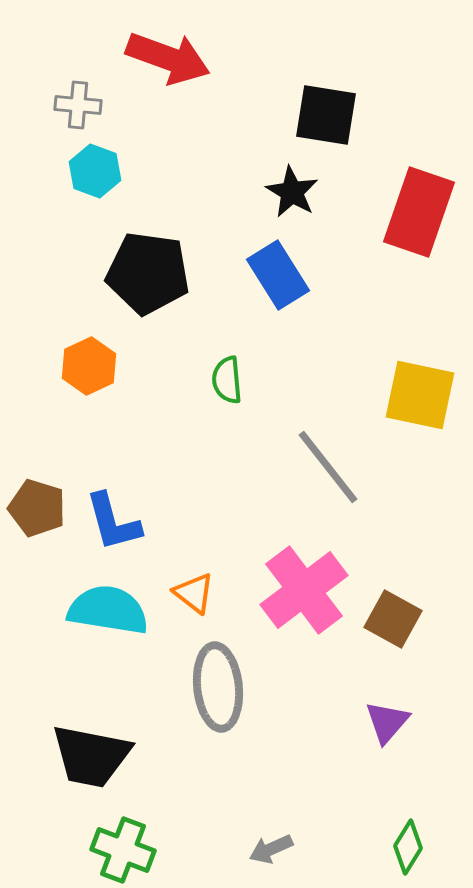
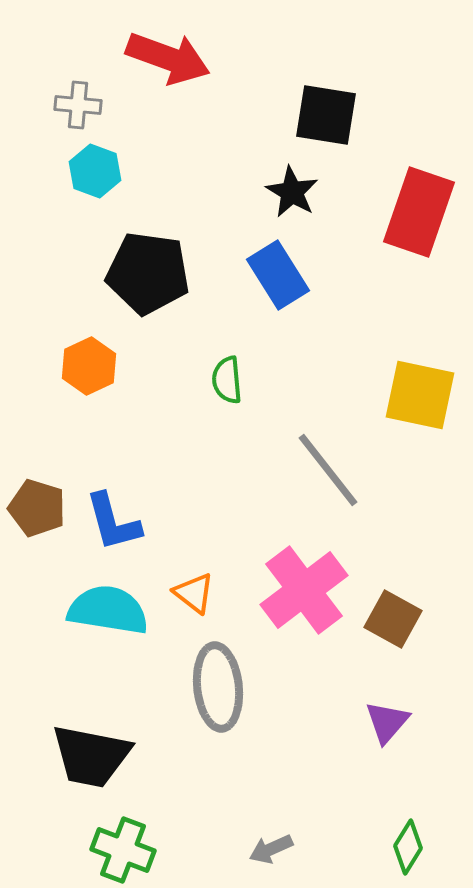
gray line: moved 3 px down
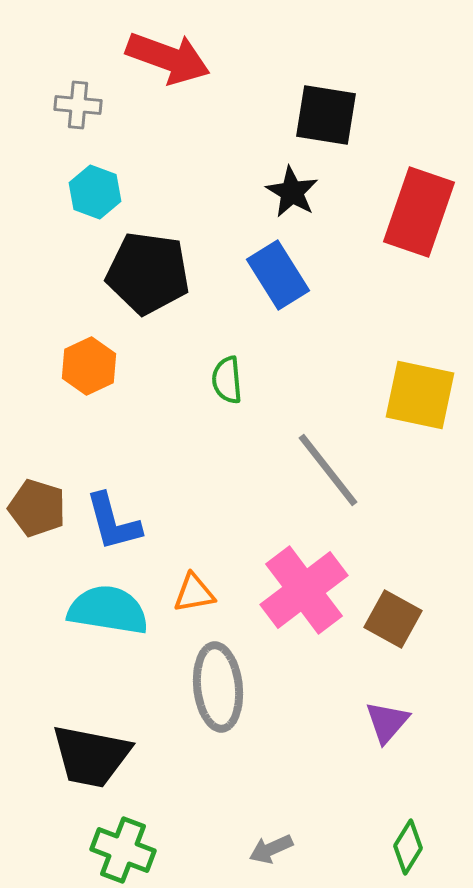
cyan hexagon: moved 21 px down
orange triangle: rotated 48 degrees counterclockwise
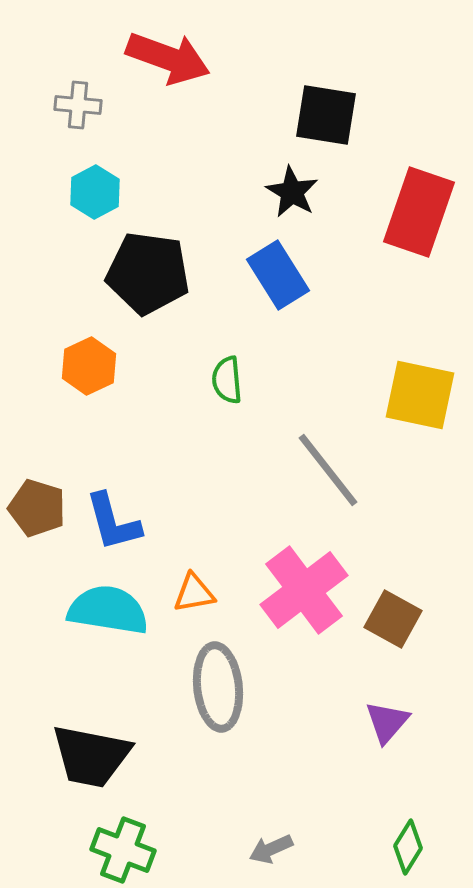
cyan hexagon: rotated 12 degrees clockwise
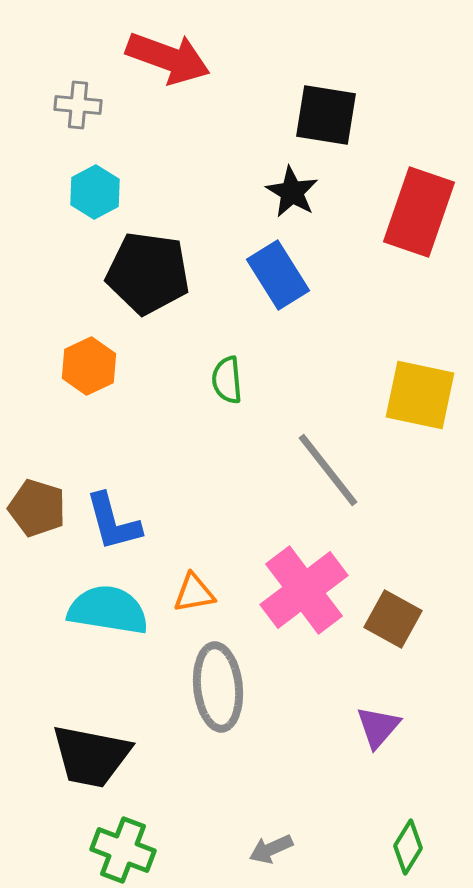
purple triangle: moved 9 px left, 5 px down
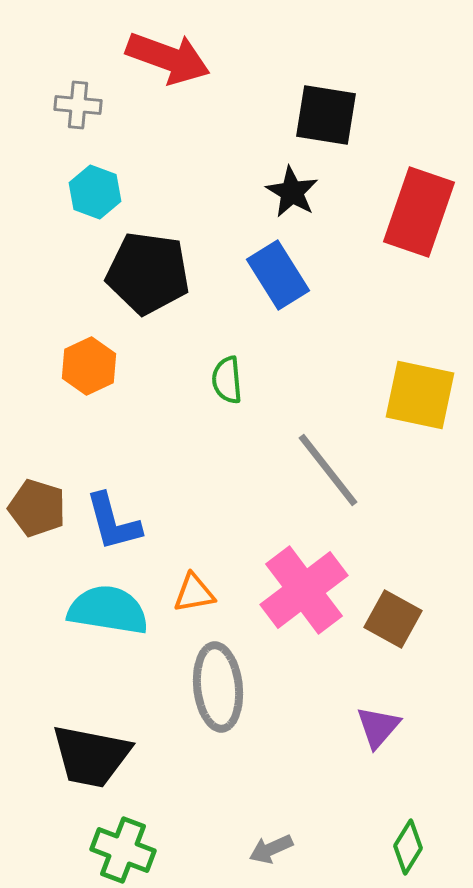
cyan hexagon: rotated 12 degrees counterclockwise
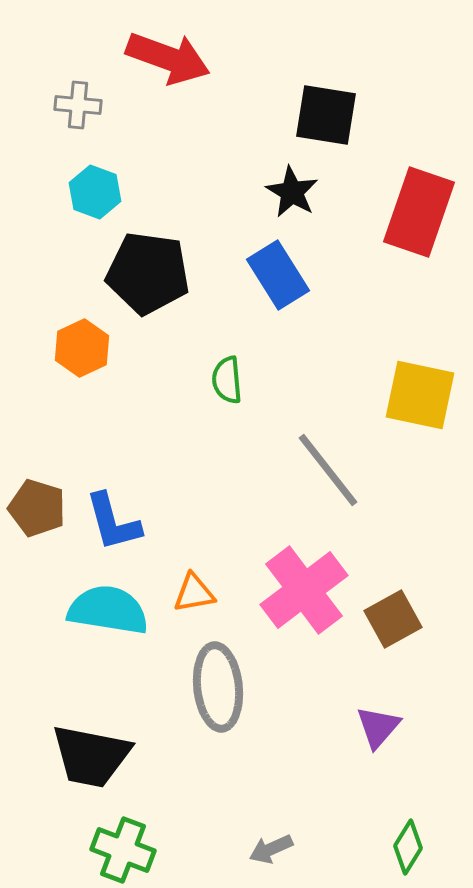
orange hexagon: moved 7 px left, 18 px up
brown square: rotated 32 degrees clockwise
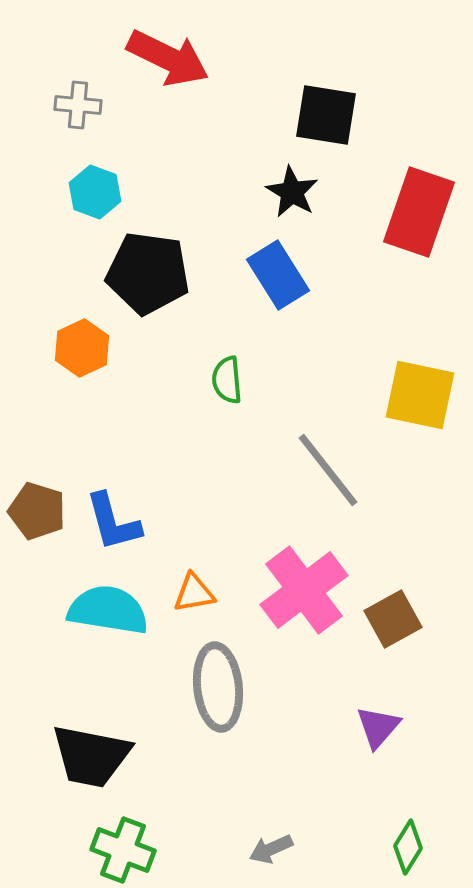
red arrow: rotated 6 degrees clockwise
brown pentagon: moved 3 px down
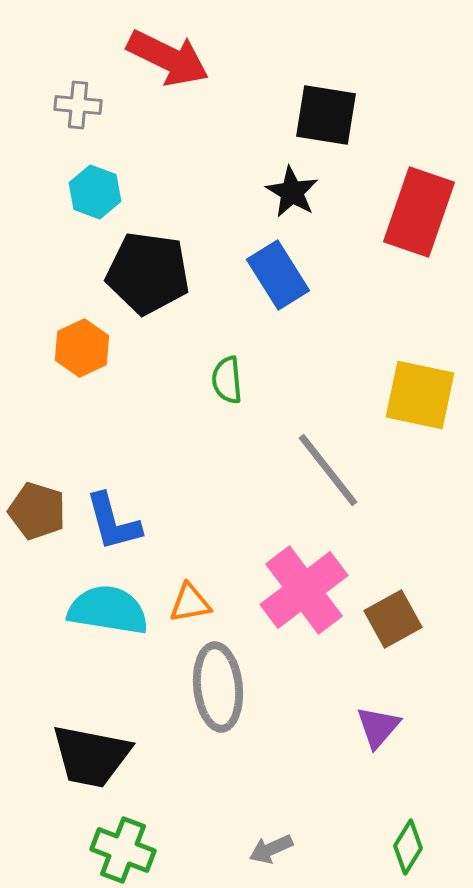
orange triangle: moved 4 px left, 10 px down
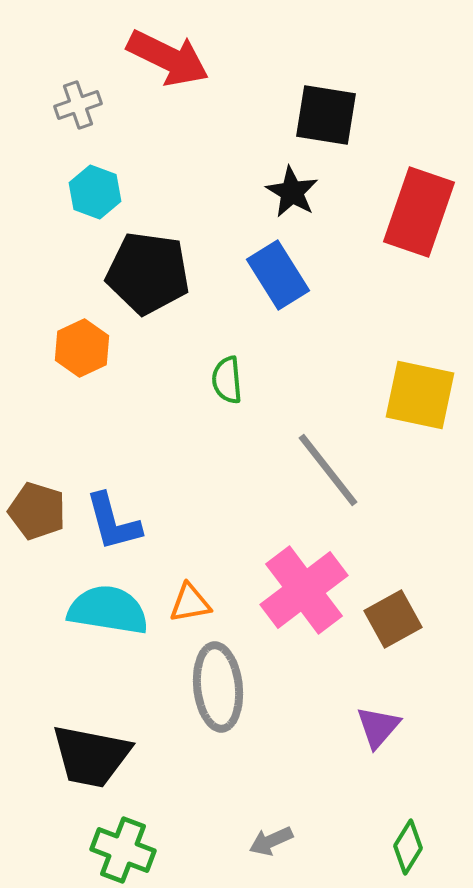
gray cross: rotated 24 degrees counterclockwise
gray arrow: moved 8 px up
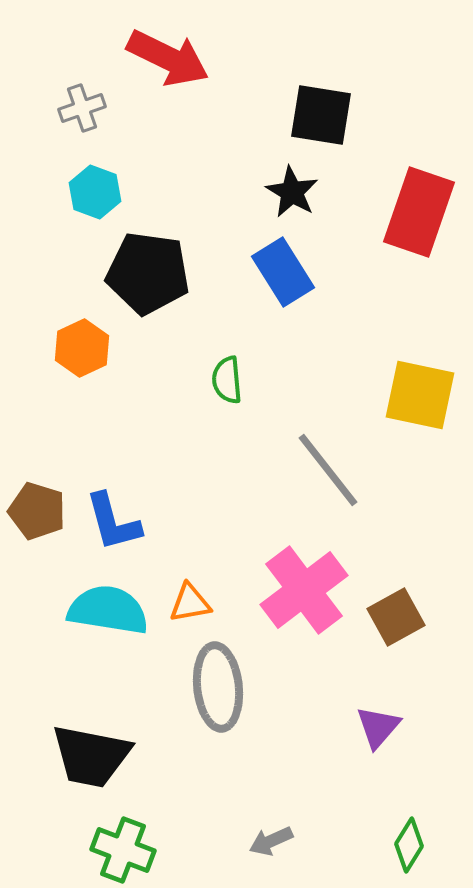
gray cross: moved 4 px right, 3 px down
black square: moved 5 px left
blue rectangle: moved 5 px right, 3 px up
brown square: moved 3 px right, 2 px up
green diamond: moved 1 px right, 2 px up
